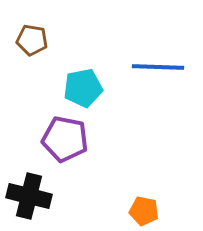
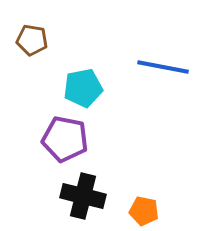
blue line: moved 5 px right; rotated 9 degrees clockwise
black cross: moved 54 px right
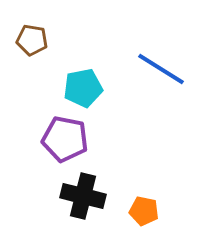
blue line: moved 2 px left, 2 px down; rotated 21 degrees clockwise
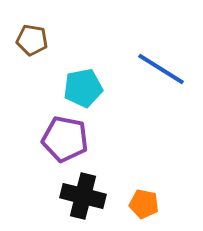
orange pentagon: moved 7 px up
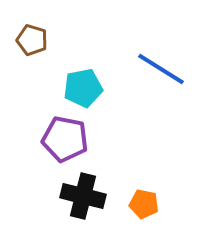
brown pentagon: rotated 8 degrees clockwise
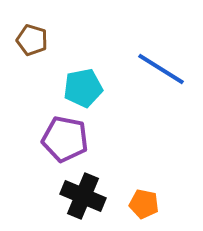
black cross: rotated 9 degrees clockwise
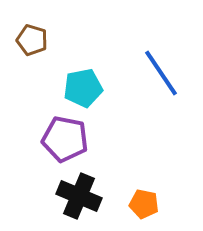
blue line: moved 4 px down; rotated 24 degrees clockwise
black cross: moved 4 px left
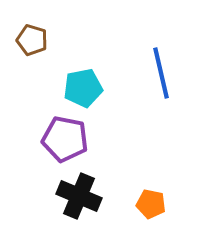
blue line: rotated 21 degrees clockwise
orange pentagon: moved 7 px right
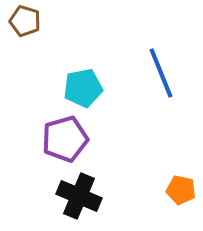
brown pentagon: moved 7 px left, 19 px up
blue line: rotated 9 degrees counterclockwise
purple pentagon: rotated 27 degrees counterclockwise
orange pentagon: moved 30 px right, 14 px up
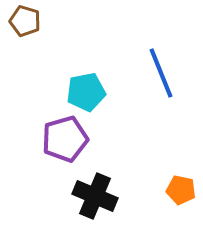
cyan pentagon: moved 3 px right, 4 px down
black cross: moved 16 px right
